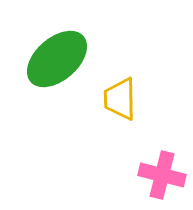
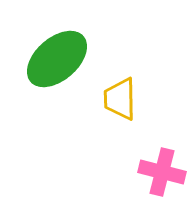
pink cross: moved 3 px up
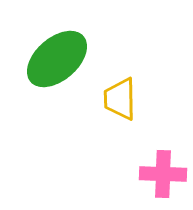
pink cross: moved 1 px right, 2 px down; rotated 12 degrees counterclockwise
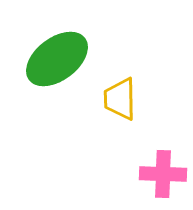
green ellipse: rotated 4 degrees clockwise
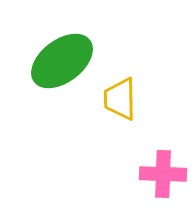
green ellipse: moved 5 px right, 2 px down
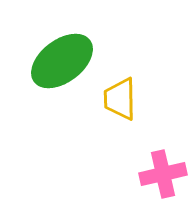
pink cross: rotated 15 degrees counterclockwise
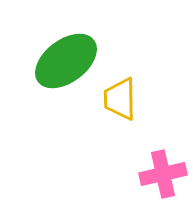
green ellipse: moved 4 px right
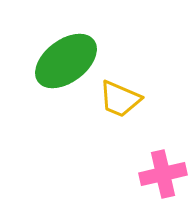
yellow trapezoid: rotated 66 degrees counterclockwise
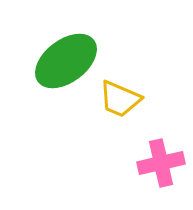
pink cross: moved 2 px left, 11 px up
